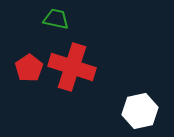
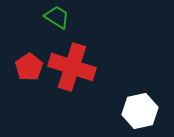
green trapezoid: moved 1 px right, 2 px up; rotated 20 degrees clockwise
red pentagon: moved 1 px up
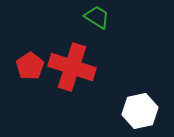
green trapezoid: moved 40 px right
red pentagon: moved 1 px right, 1 px up
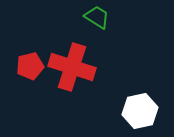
red pentagon: rotated 20 degrees clockwise
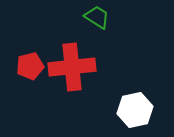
red cross: rotated 24 degrees counterclockwise
white hexagon: moved 5 px left, 1 px up
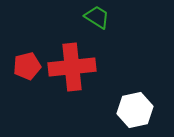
red pentagon: moved 3 px left
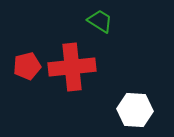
green trapezoid: moved 3 px right, 4 px down
white hexagon: rotated 16 degrees clockwise
